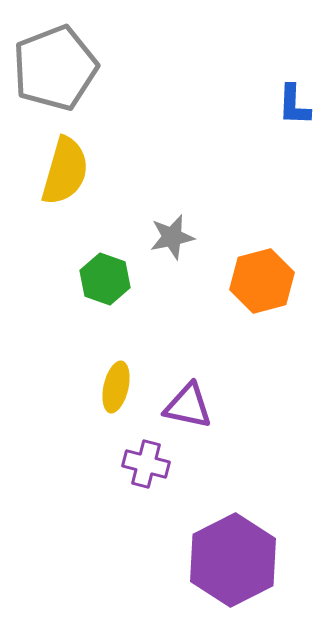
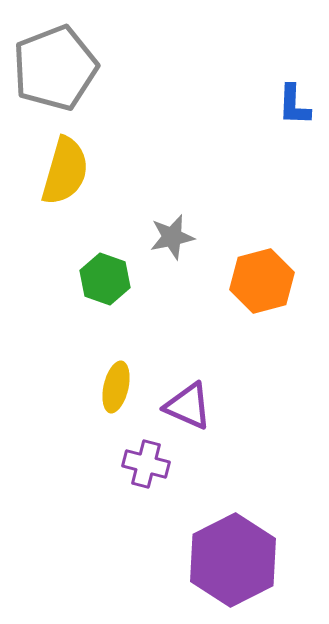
purple triangle: rotated 12 degrees clockwise
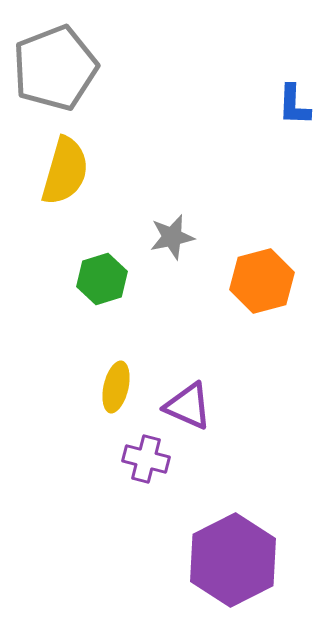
green hexagon: moved 3 px left; rotated 24 degrees clockwise
purple cross: moved 5 px up
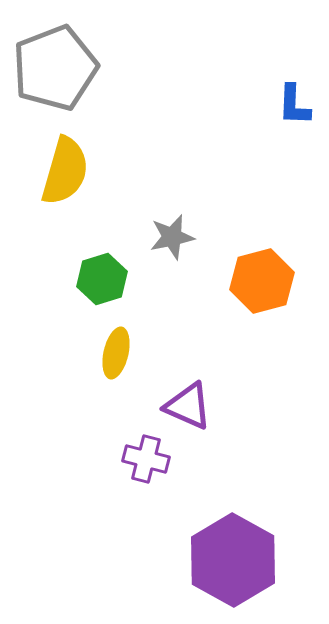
yellow ellipse: moved 34 px up
purple hexagon: rotated 4 degrees counterclockwise
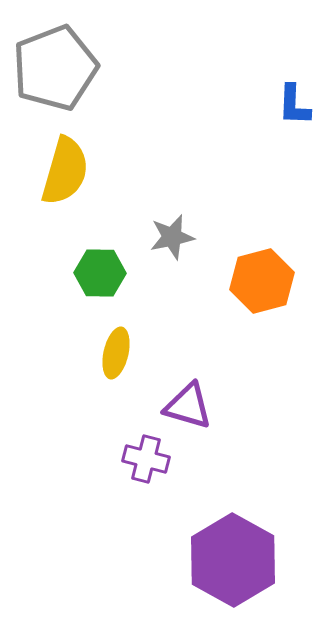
green hexagon: moved 2 px left, 6 px up; rotated 18 degrees clockwise
purple triangle: rotated 8 degrees counterclockwise
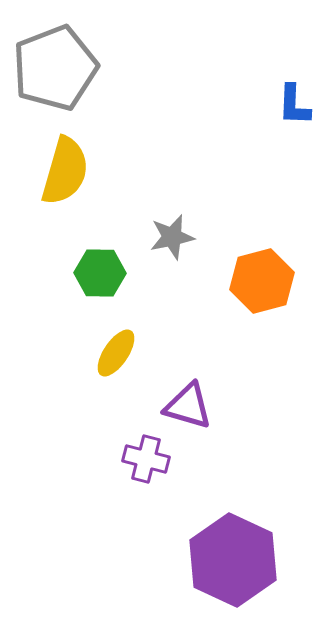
yellow ellipse: rotated 21 degrees clockwise
purple hexagon: rotated 4 degrees counterclockwise
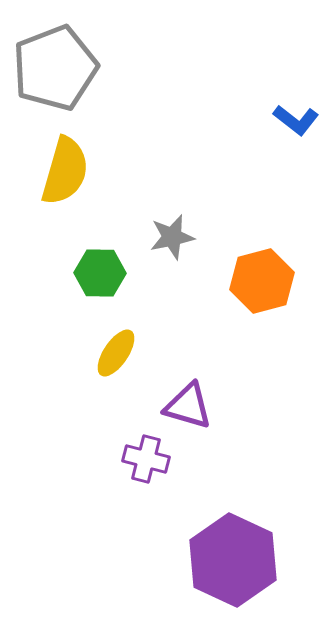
blue L-shape: moved 2 px right, 15 px down; rotated 54 degrees counterclockwise
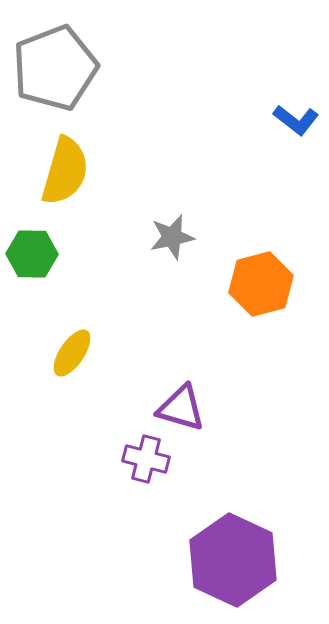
green hexagon: moved 68 px left, 19 px up
orange hexagon: moved 1 px left, 3 px down
yellow ellipse: moved 44 px left
purple triangle: moved 7 px left, 2 px down
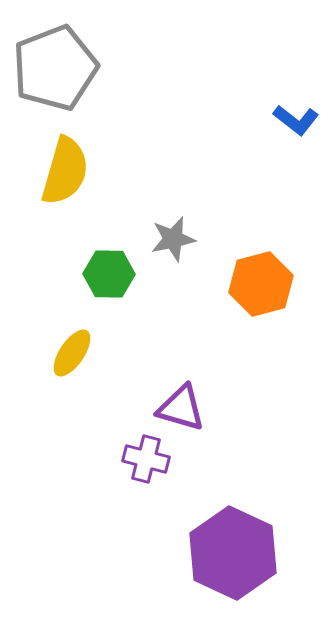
gray star: moved 1 px right, 2 px down
green hexagon: moved 77 px right, 20 px down
purple hexagon: moved 7 px up
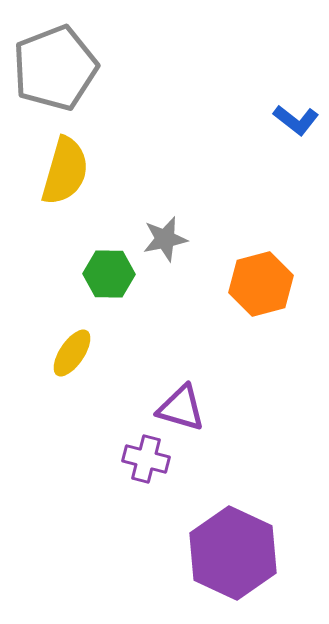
gray star: moved 8 px left
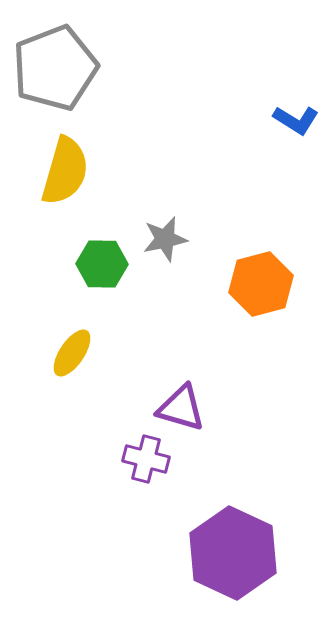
blue L-shape: rotated 6 degrees counterclockwise
green hexagon: moved 7 px left, 10 px up
